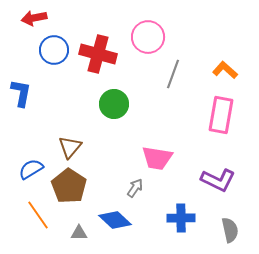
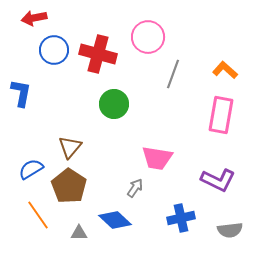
blue cross: rotated 12 degrees counterclockwise
gray semicircle: rotated 95 degrees clockwise
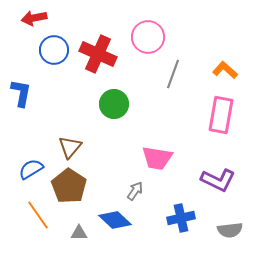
red cross: rotated 9 degrees clockwise
gray arrow: moved 3 px down
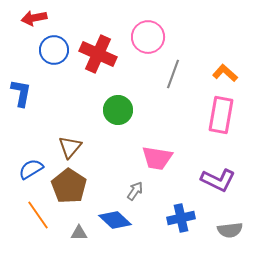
orange L-shape: moved 3 px down
green circle: moved 4 px right, 6 px down
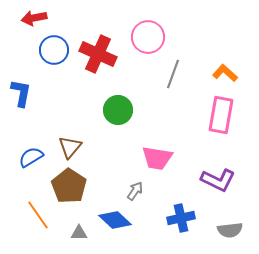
blue semicircle: moved 12 px up
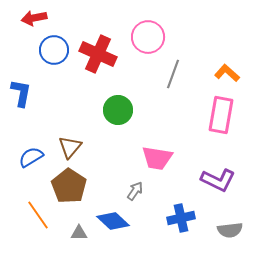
orange L-shape: moved 2 px right
blue diamond: moved 2 px left, 1 px down
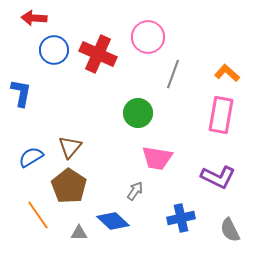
red arrow: rotated 15 degrees clockwise
green circle: moved 20 px right, 3 px down
purple L-shape: moved 3 px up
gray semicircle: rotated 70 degrees clockwise
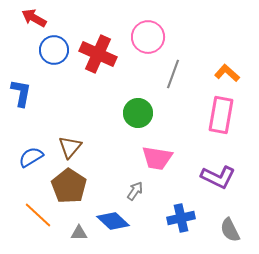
red arrow: rotated 25 degrees clockwise
orange line: rotated 12 degrees counterclockwise
